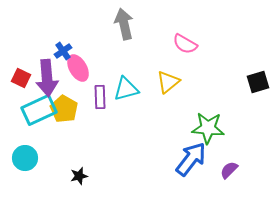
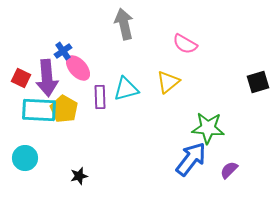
pink ellipse: rotated 12 degrees counterclockwise
cyan rectangle: rotated 28 degrees clockwise
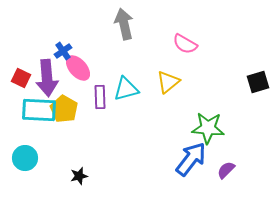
purple semicircle: moved 3 px left
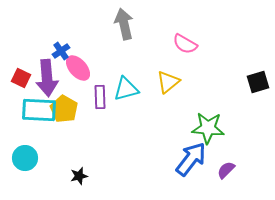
blue cross: moved 2 px left
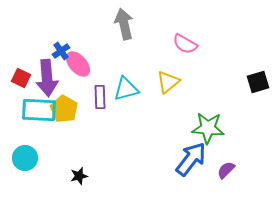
pink ellipse: moved 4 px up
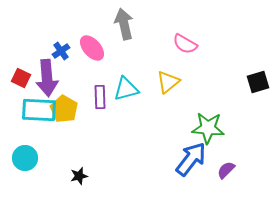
pink ellipse: moved 14 px right, 16 px up
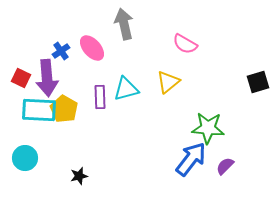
purple semicircle: moved 1 px left, 4 px up
